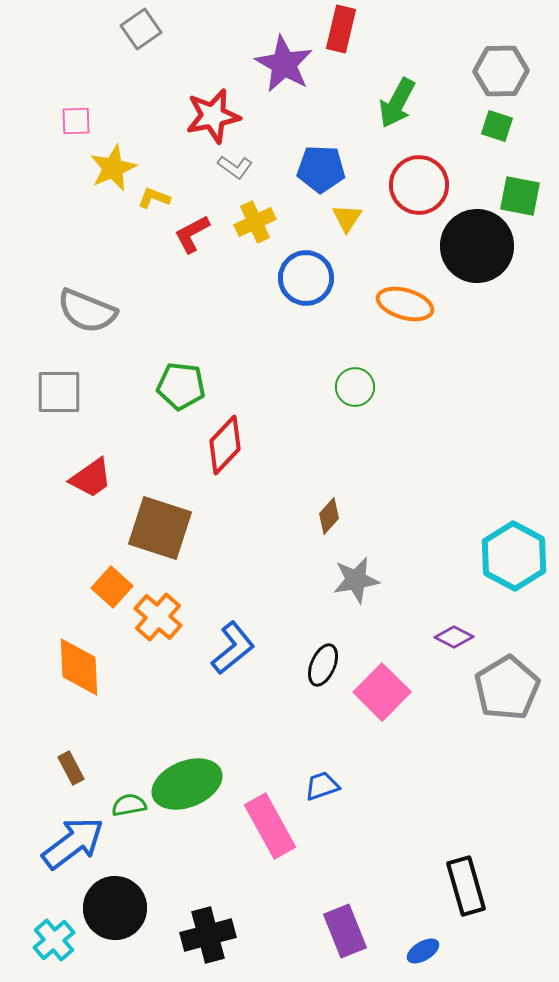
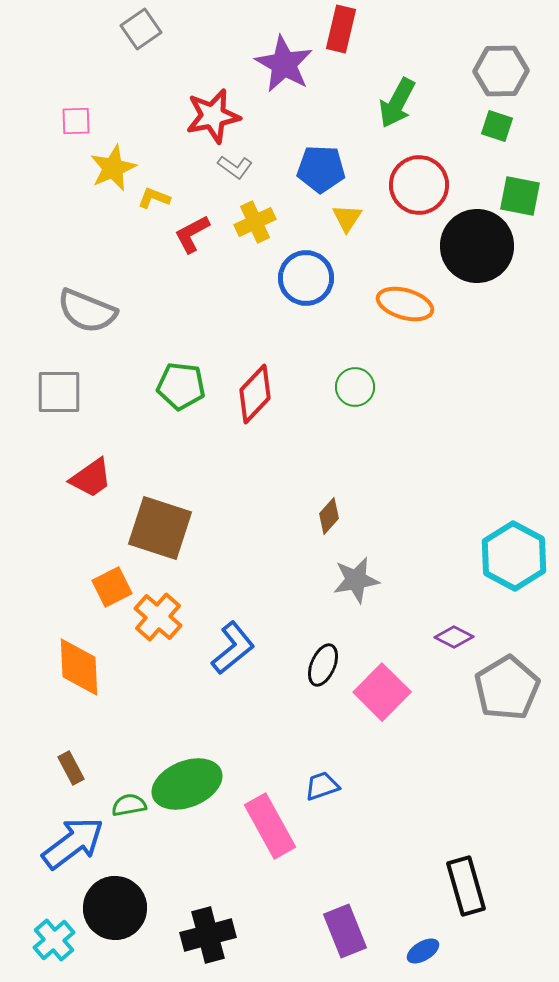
red diamond at (225, 445): moved 30 px right, 51 px up
orange square at (112, 587): rotated 21 degrees clockwise
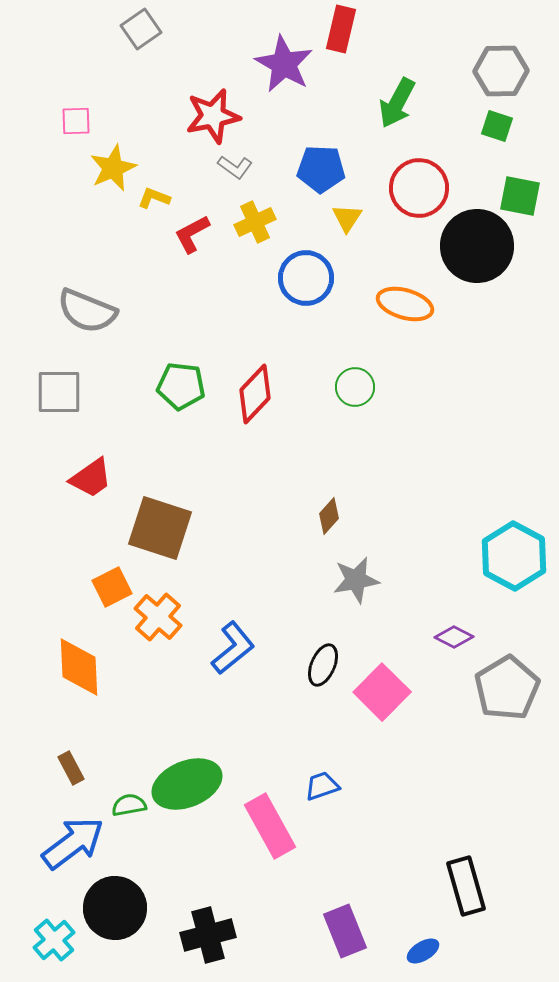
red circle at (419, 185): moved 3 px down
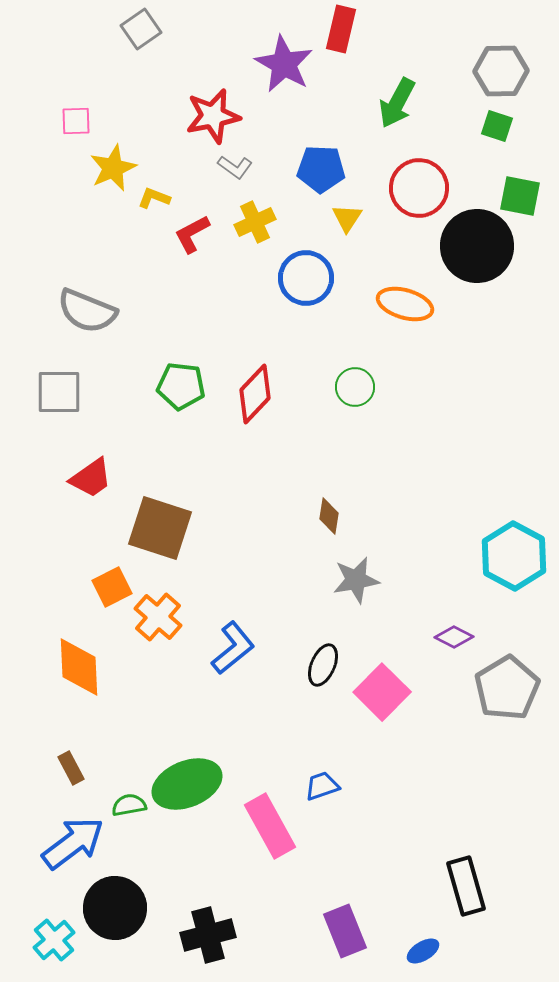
brown diamond at (329, 516): rotated 33 degrees counterclockwise
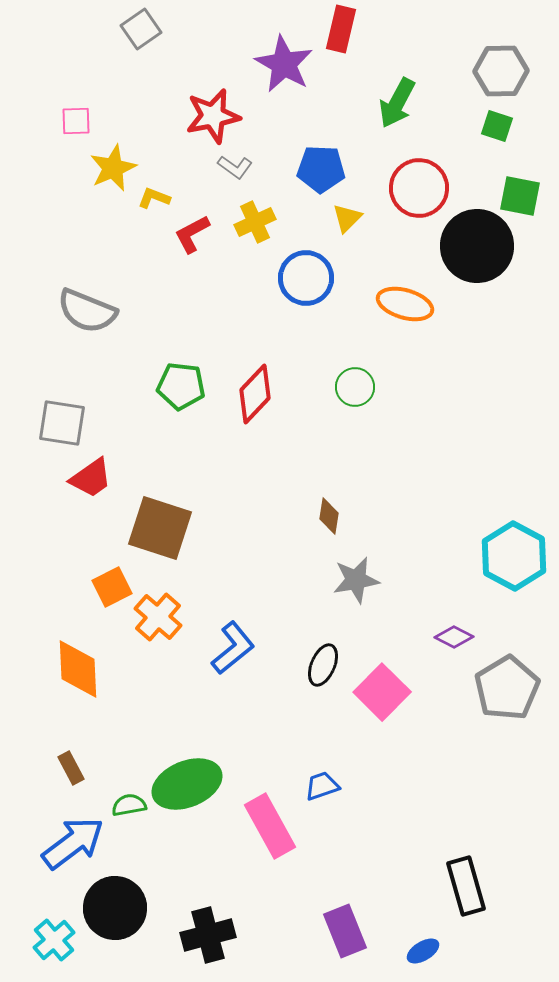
yellow triangle at (347, 218): rotated 12 degrees clockwise
gray square at (59, 392): moved 3 px right, 31 px down; rotated 9 degrees clockwise
orange diamond at (79, 667): moved 1 px left, 2 px down
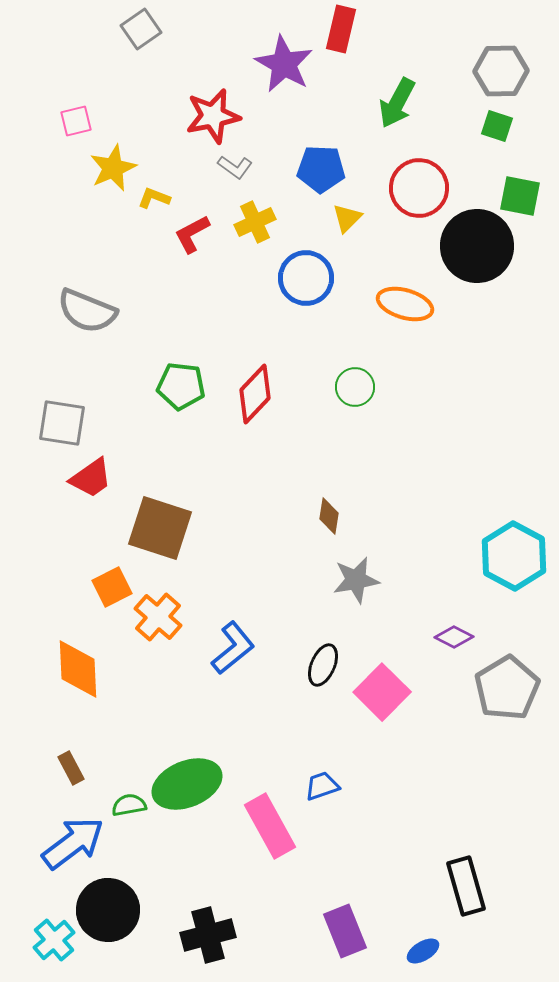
pink square at (76, 121): rotated 12 degrees counterclockwise
black circle at (115, 908): moved 7 px left, 2 px down
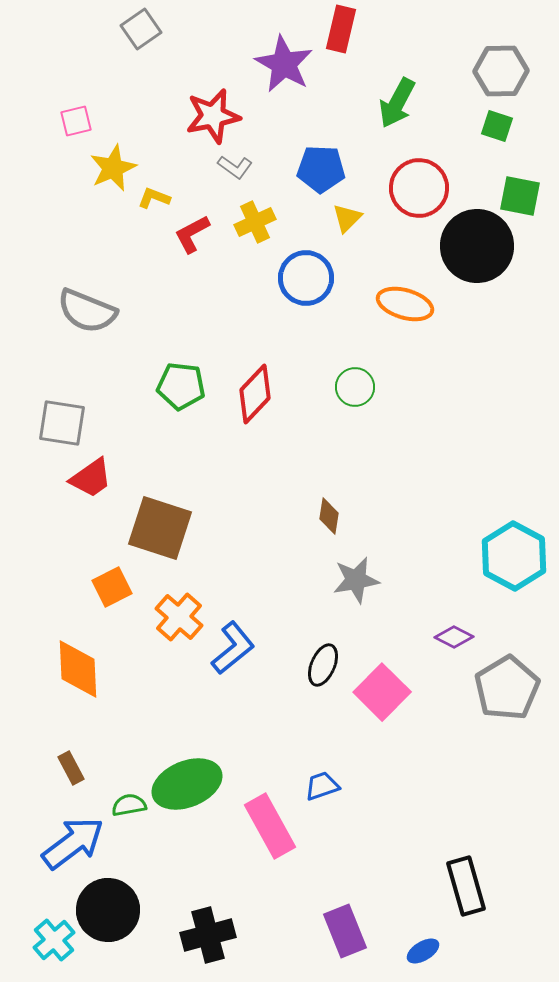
orange cross at (158, 617): moved 21 px right
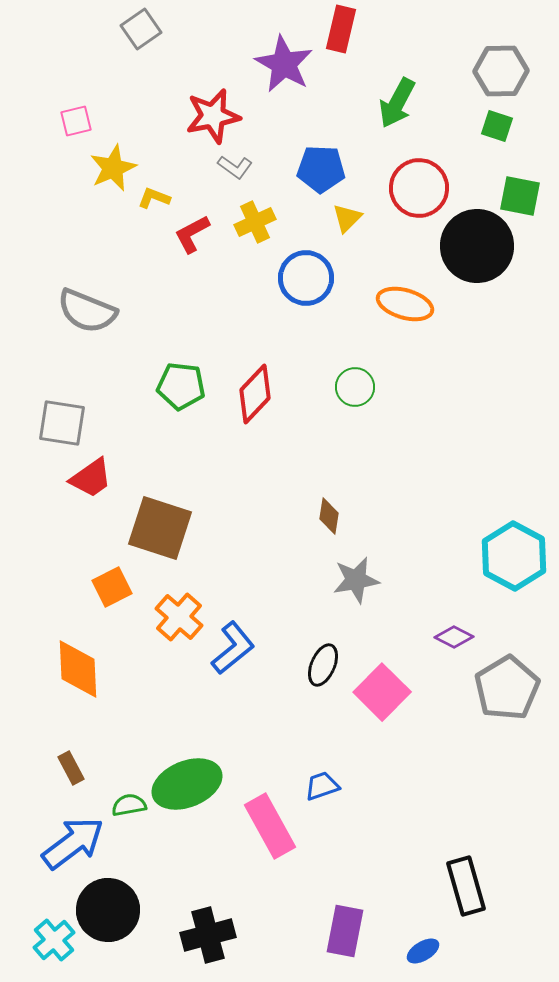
purple rectangle at (345, 931): rotated 33 degrees clockwise
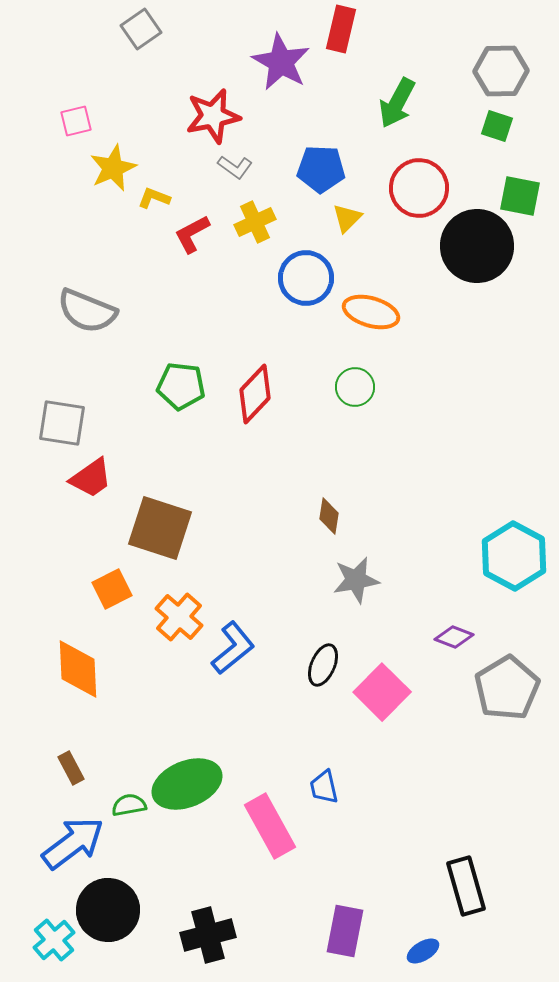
purple star at (284, 64): moved 3 px left, 2 px up
orange ellipse at (405, 304): moved 34 px left, 8 px down
orange square at (112, 587): moved 2 px down
purple diamond at (454, 637): rotated 6 degrees counterclockwise
blue trapezoid at (322, 786): moved 2 px right, 1 px down; rotated 84 degrees counterclockwise
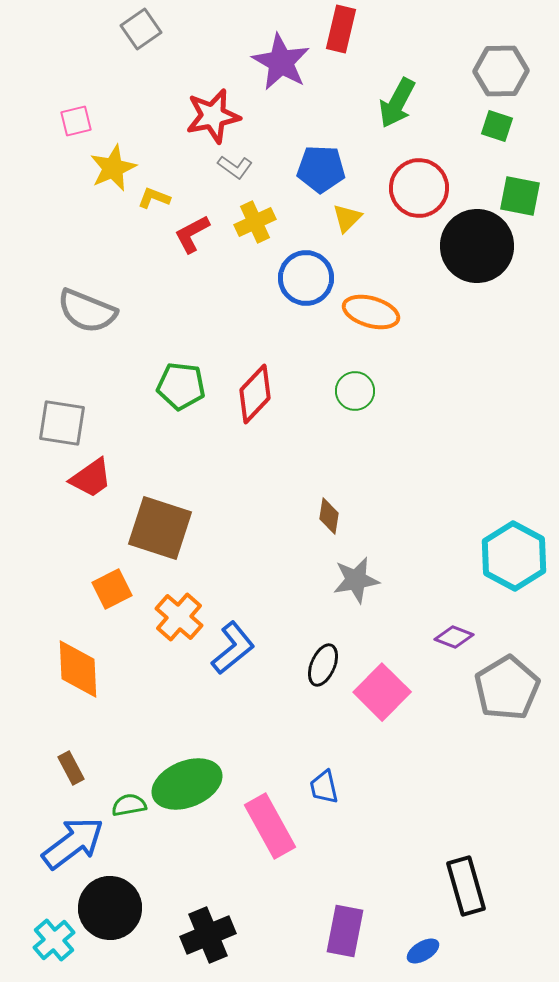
green circle at (355, 387): moved 4 px down
black circle at (108, 910): moved 2 px right, 2 px up
black cross at (208, 935): rotated 8 degrees counterclockwise
